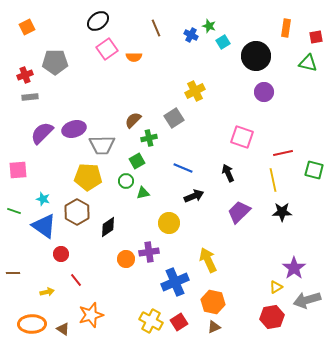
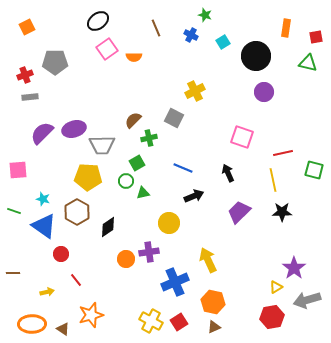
green star at (209, 26): moved 4 px left, 11 px up
gray square at (174, 118): rotated 30 degrees counterclockwise
green square at (137, 161): moved 2 px down
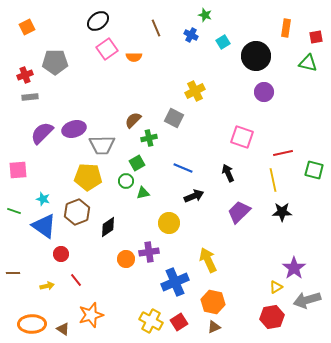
brown hexagon at (77, 212): rotated 10 degrees clockwise
yellow arrow at (47, 292): moved 6 px up
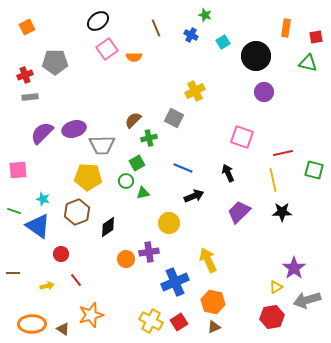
blue triangle at (44, 226): moved 6 px left
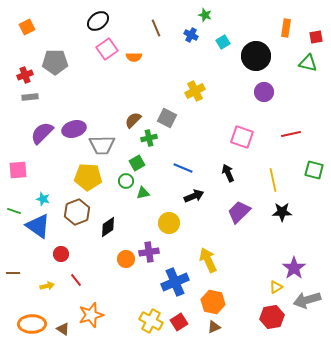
gray square at (174, 118): moved 7 px left
red line at (283, 153): moved 8 px right, 19 px up
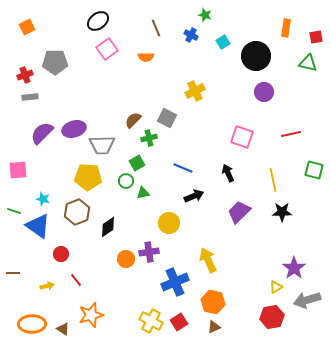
orange semicircle at (134, 57): moved 12 px right
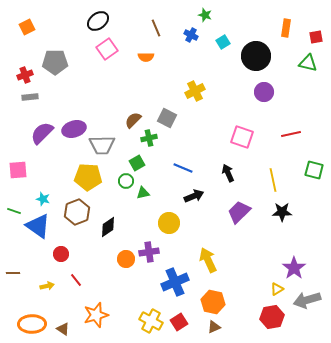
yellow triangle at (276, 287): moved 1 px right, 2 px down
orange star at (91, 315): moved 5 px right
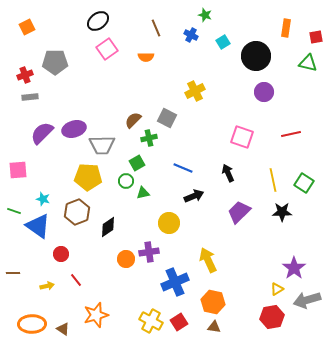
green square at (314, 170): moved 10 px left, 13 px down; rotated 18 degrees clockwise
brown triangle at (214, 327): rotated 32 degrees clockwise
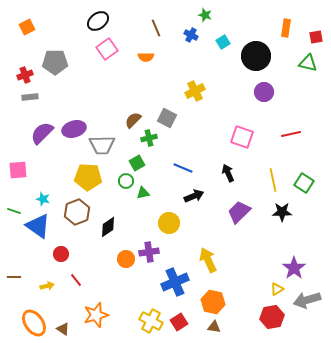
brown line at (13, 273): moved 1 px right, 4 px down
orange ellipse at (32, 324): moved 2 px right, 1 px up; rotated 56 degrees clockwise
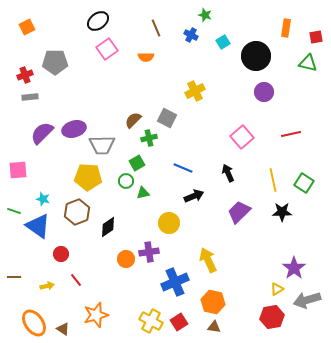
pink square at (242, 137): rotated 30 degrees clockwise
